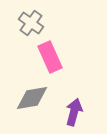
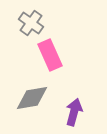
pink rectangle: moved 2 px up
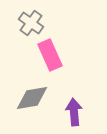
purple arrow: rotated 20 degrees counterclockwise
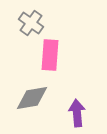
pink rectangle: rotated 28 degrees clockwise
purple arrow: moved 3 px right, 1 px down
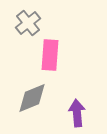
gray cross: moved 3 px left; rotated 15 degrees clockwise
gray diamond: rotated 12 degrees counterclockwise
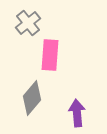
gray diamond: rotated 28 degrees counterclockwise
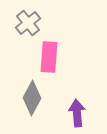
pink rectangle: moved 1 px left, 2 px down
gray diamond: rotated 12 degrees counterclockwise
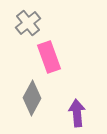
pink rectangle: rotated 24 degrees counterclockwise
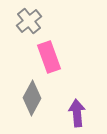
gray cross: moved 1 px right, 2 px up
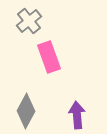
gray diamond: moved 6 px left, 13 px down
purple arrow: moved 2 px down
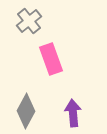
pink rectangle: moved 2 px right, 2 px down
purple arrow: moved 4 px left, 2 px up
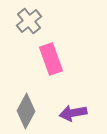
purple arrow: rotated 96 degrees counterclockwise
